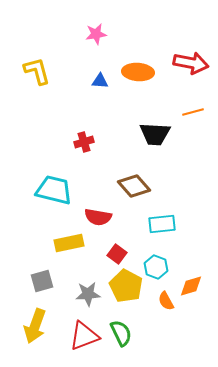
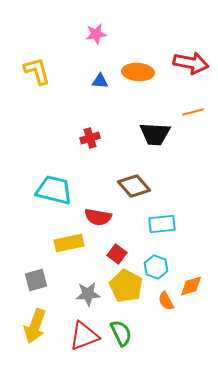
red cross: moved 6 px right, 4 px up
gray square: moved 6 px left, 1 px up
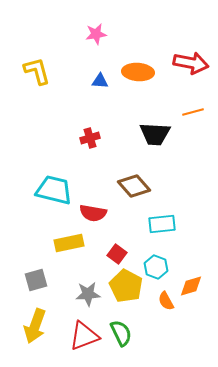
red semicircle: moved 5 px left, 4 px up
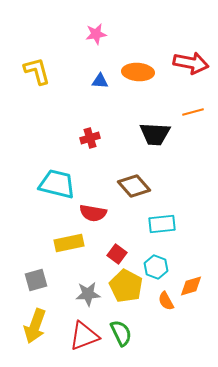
cyan trapezoid: moved 3 px right, 6 px up
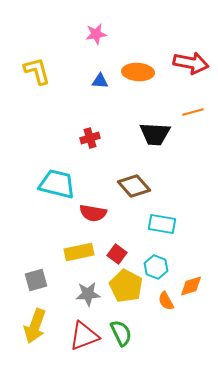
cyan rectangle: rotated 16 degrees clockwise
yellow rectangle: moved 10 px right, 9 px down
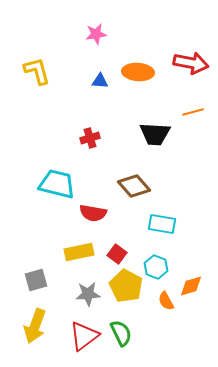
red triangle: rotated 16 degrees counterclockwise
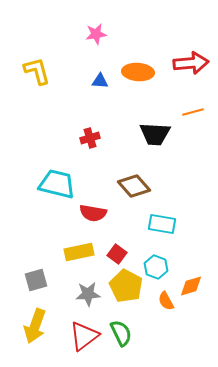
red arrow: rotated 16 degrees counterclockwise
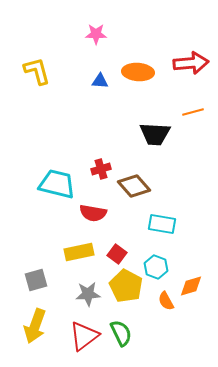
pink star: rotated 10 degrees clockwise
red cross: moved 11 px right, 31 px down
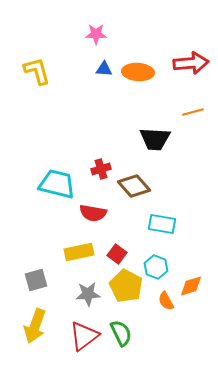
blue triangle: moved 4 px right, 12 px up
black trapezoid: moved 5 px down
